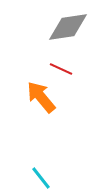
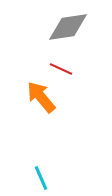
cyan line: rotated 15 degrees clockwise
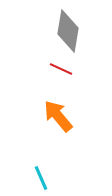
gray diamond: moved 4 px down; rotated 72 degrees counterclockwise
orange arrow: moved 17 px right, 19 px down
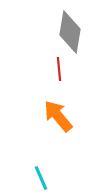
gray diamond: moved 2 px right, 1 px down
red line: moved 2 px left; rotated 60 degrees clockwise
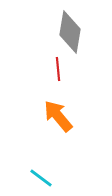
red line: moved 1 px left
cyan line: rotated 30 degrees counterclockwise
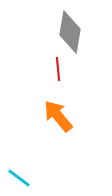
cyan line: moved 22 px left
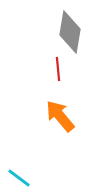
orange arrow: moved 2 px right
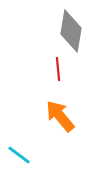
gray diamond: moved 1 px right, 1 px up
cyan line: moved 23 px up
